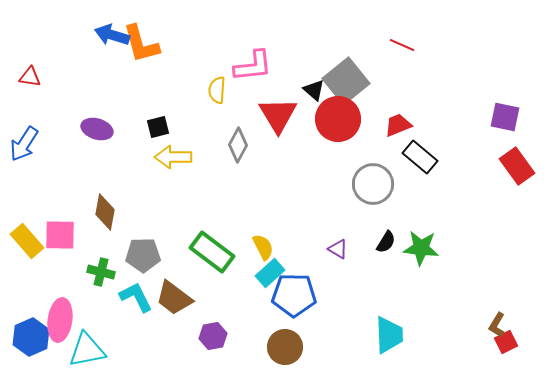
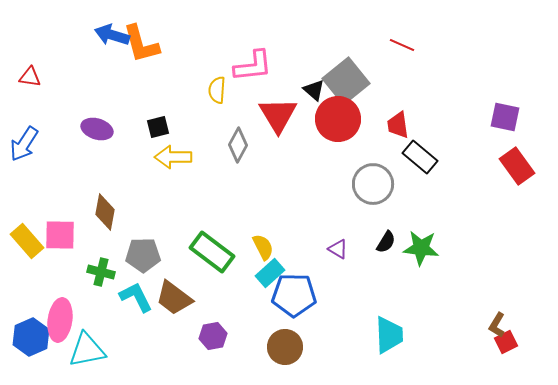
red trapezoid at (398, 125): rotated 76 degrees counterclockwise
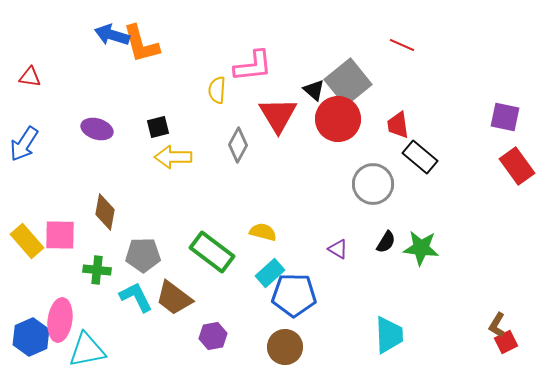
gray square at (346, 81): moved 2 px right, 1 px down
yellow semicircle at (263, 247): moved 15 px up; rotated 48 degrees counterclockwise
green cross at (101, 272): moved 4 px left, 2 px up; rotated 8 degrees counterclockwise
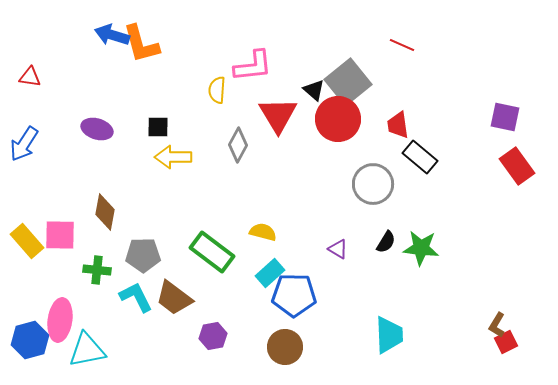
black square at (158, 127): rotated 15 degrees clockwise
blue hexagon at (31, 337): moved 1 px left, 3 px down; rotated 9 degrees clockwise
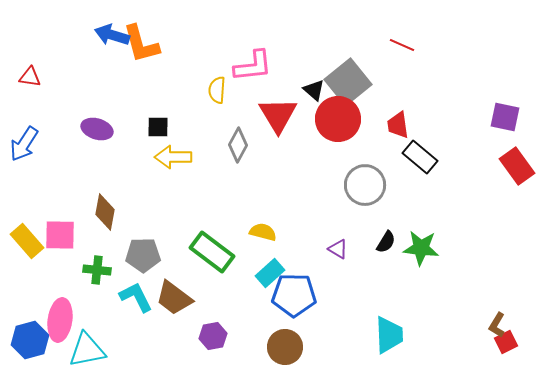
gray circle at (373, 184): moved 8 px left, 1 px down
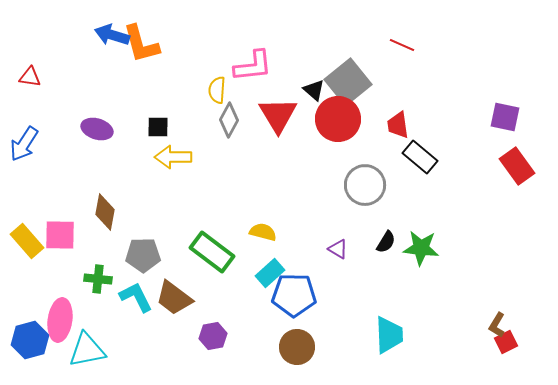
gray diamond at (238, 145): moved 9 px left, 25 px up
green cross at (97, 270): moved 1 px right, 9 px down
brown circle at (285, 347): moved 12 px right
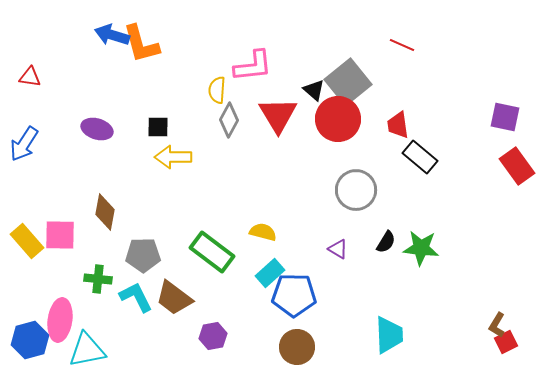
gray circle at (365, 185): moved 9 px left, 5 px down
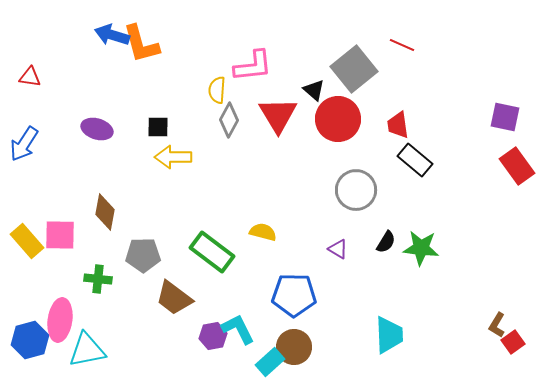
gray square at (348, 82): moved 6 px right, 13 px up
black rectangle at (420, 157): moved 5 px left, 3 px down
cyan rectangle at (270, 273): moved 89 px down
cyan L-shape at (136, 297): moved 102 px right, 32 px down
red square at (506, 342): moved 7 px right; rotated 10 degrees counterclockwise
brown circle at (297, 347): moved 3 px left
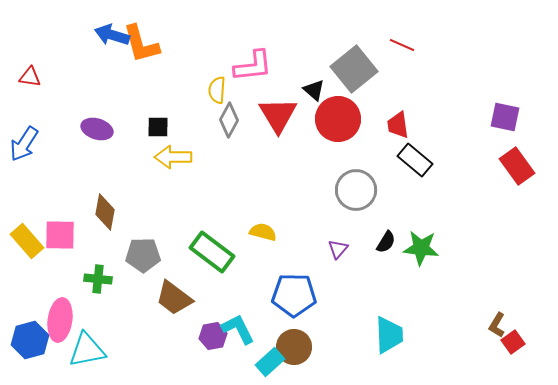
purple triangle at (338, 249): rotated 40 degrees clockwise
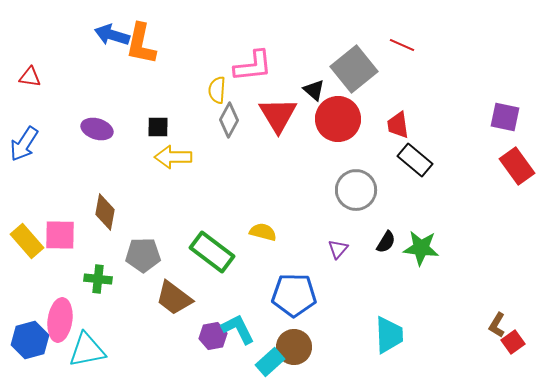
orange L-shape at (141, 44): rotated 27 degrees clockwise
